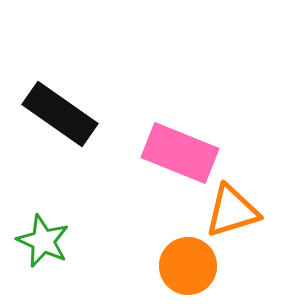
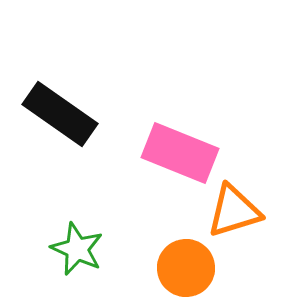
orange triangle: moved 2 px right
green star: moved 34 px right, 8 px down
orange circle: moved 2 px left, 2 px down
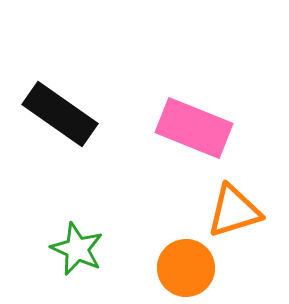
pink rectangle: moved 14 px right, 25 px up
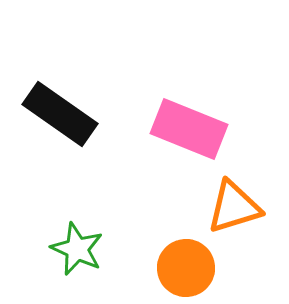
pink rectangle: moved 5 px left, 1 px down
orange triangle: moved 4 px up
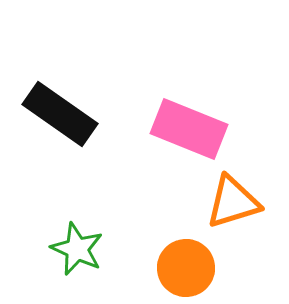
orange triangle: moved 1 px left, 5 px up
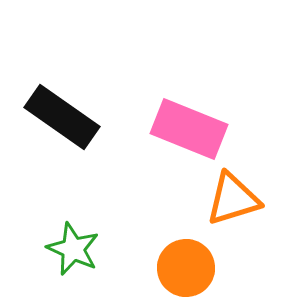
black rectangle: moved 2 px right, 3 px down
orange triangle: moved 3 px up
green star: moved 4 px left
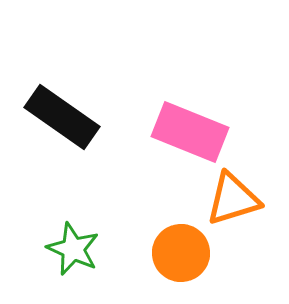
pink rectangle: moved 1 px right, 3 px down
orange circle: moved 5 px left, 15 px up
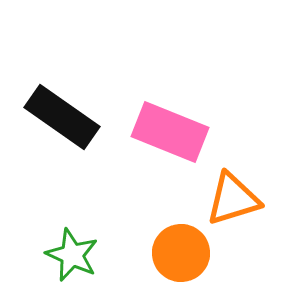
pink rectangle: moved 20 px left
green star: moved 1 px left, 6 px down
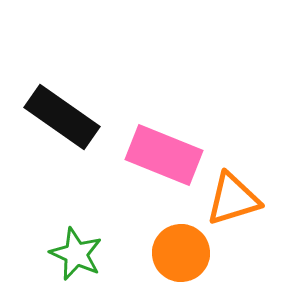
pink rectangle: moved 6 px left, 23 px down
green star: moved 4 px right, 1 px up
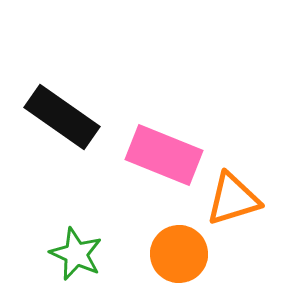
orange circle: moved 2 px left, 1 px down
